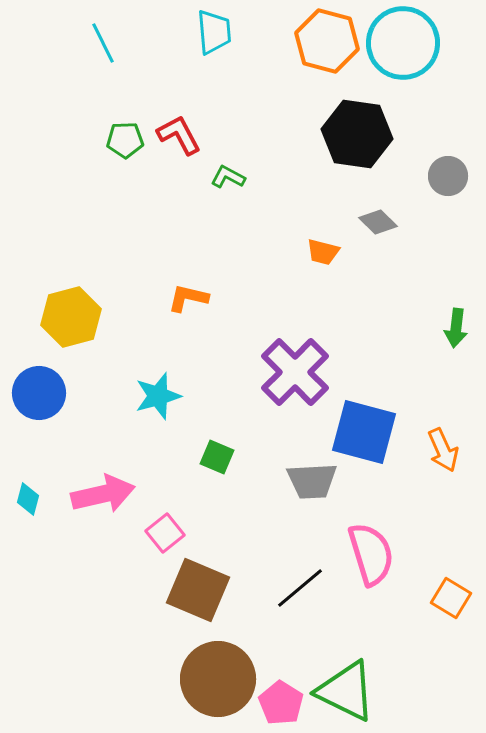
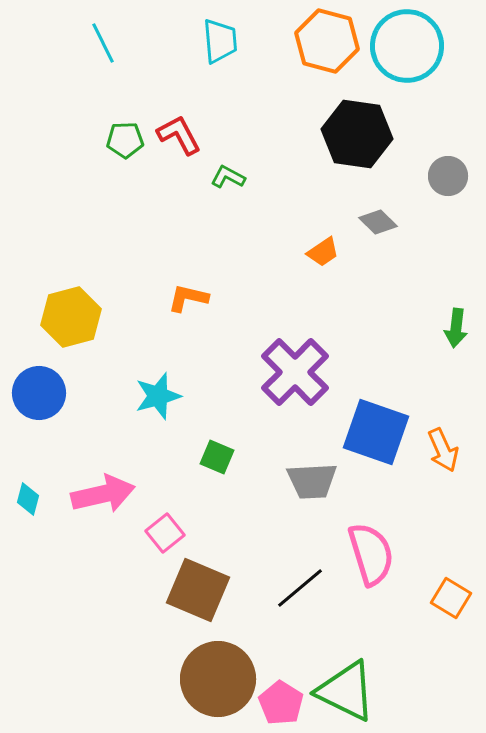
cyan trapezoid: moved 6 px right, 9 px down
cyan circle: moved 4 px right, 3 px down
orange trapezoid: rotated 48 degrees counterclockwise
blue square: moved 12 px right; rotated 4 degrees clockwise
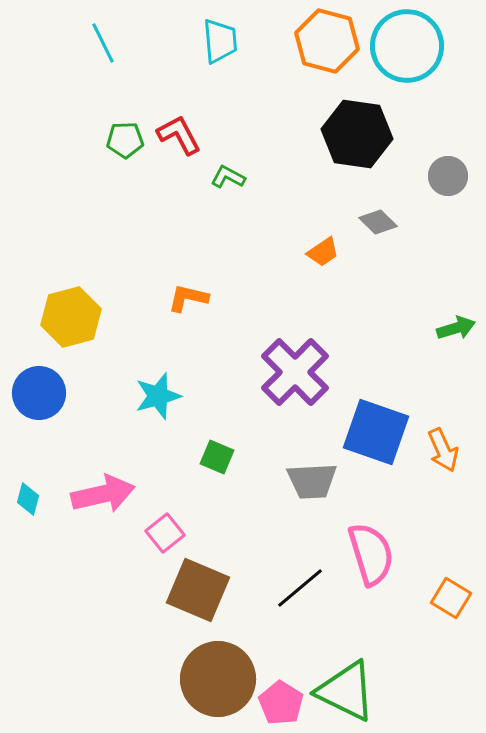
green arrow: rotated 114 degrees counterclockwise
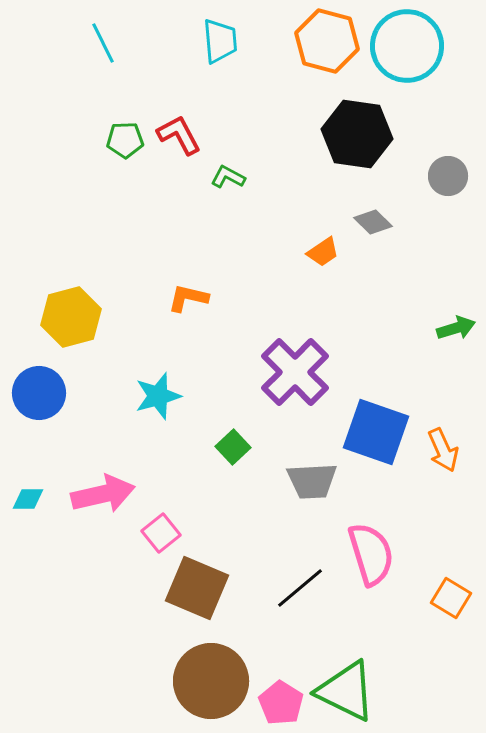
gray diamond: moved 5 px left
green square: moved 16 px right, 10 px up; rotated 24 degrees clockwise
cyan diamond: rotated 76 degrees clockwise
pink square: moved 4 px left
brown square: moved 1 px left, 2 px up
brown circle: moved 7 px left, 2 px down
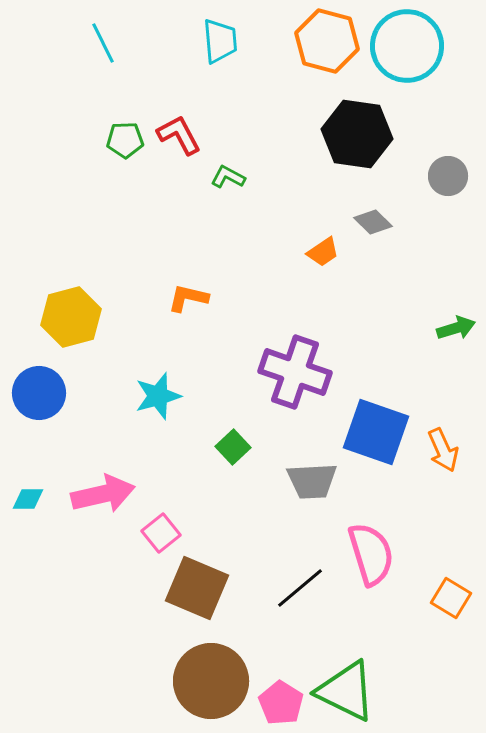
purple cross: rotated 26 degrees counterclockwise
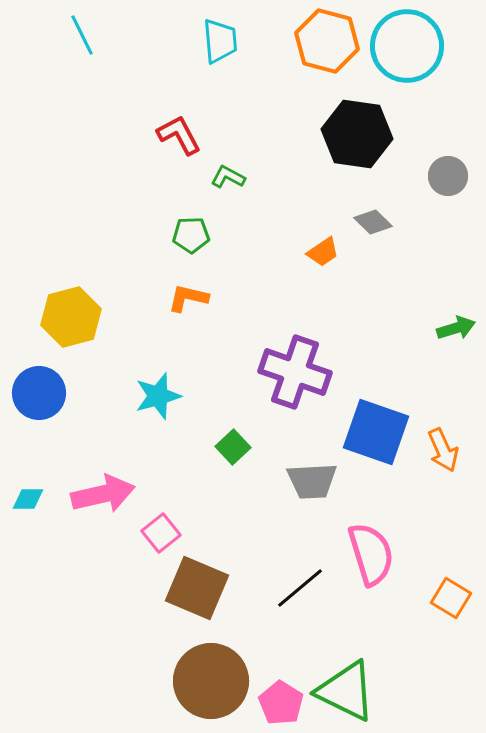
cyan line: moved 21 px left, 8 px up
green pentagon: moved 66 px right, 95 px down
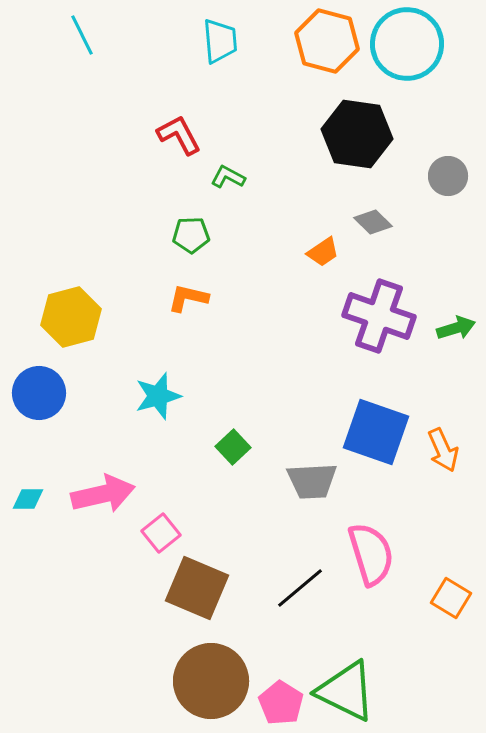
cyan circle: moved 2 px up
purple cross: moved 84 px right, 56 px up
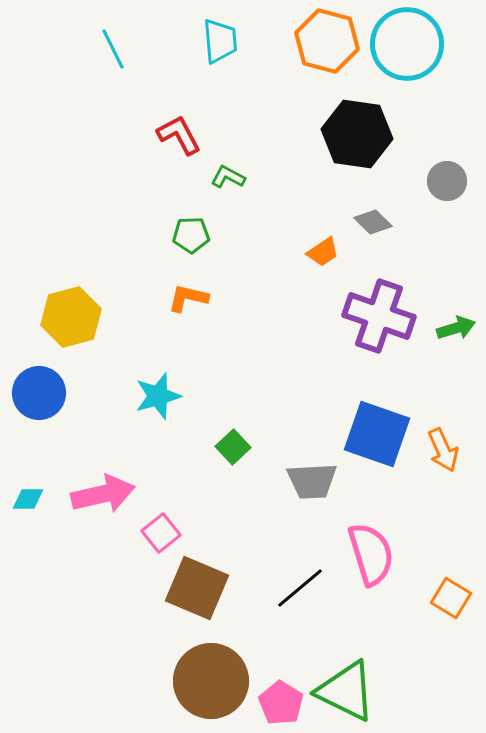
cyan line: moved 31 px right, 14 px down
gray circle: moved 1 px left, 5 px down
blue square: moved 1 px right, 2 px down
